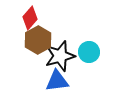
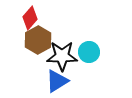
black star: moved 2 px right; rotated 16 degrees clockwise
blue triangle: rotated 25 degrees counterclockwise
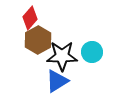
cyan circle: moved 3 px right
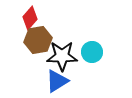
brown hexagon: rotated 20 degrees clockwise
